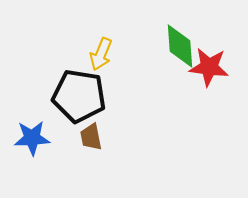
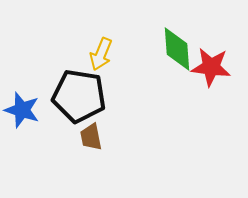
green diamond: moved 3 px left, 3 px down
red star: moved 2 px right
blue star: moved 10 px left, 28 px up; rotated 21 degrees clockwise
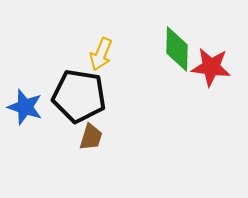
green diamond: rotated 6 degrees clockwise
blue star: moved 3 px right, 3 px up
brown trapezoid: rotated 152 degrees counterclockwise
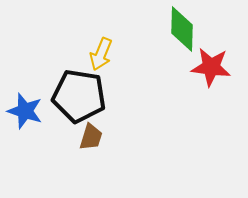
green diamond: moved 5 px right, 20 px up
blue star: moved 4 px down
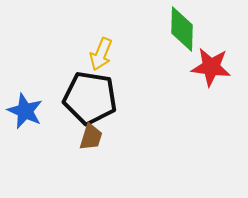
black pentagon: moved 11 px right, 2 px down
blue star: rotated 6 degrees clockwise
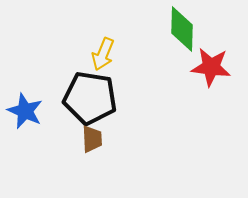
yellow arrow: moved 2 px right
brown trapezoid: moved 1 px right, 2 px down; rotated 20 degrees counterclockwise
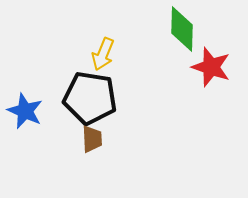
red star: rotated 12 degrees clockwise
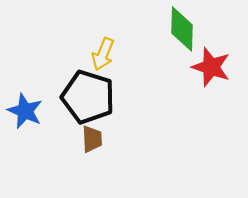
black pentagon: moved 2 px left, 1 px up; rotated 8 degrees clockwise
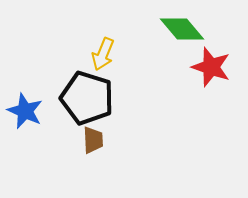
green diamond: rotated 42 degrees counterclockwise
black pentagon: moved 1 px left, 1 px down
brown trapezoid: moved 1 px right, 1 px down
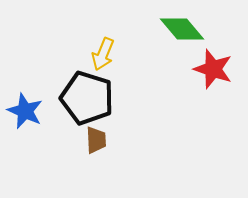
red star: moved 2 px right, 2 px down
brown trapezoid: moved 3 px right
